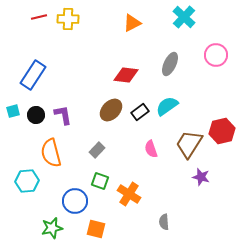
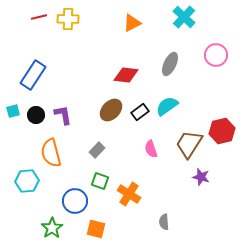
green star: rotated 20 degrees counterclockwise
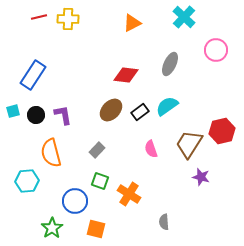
pink circle: moved 5 px up
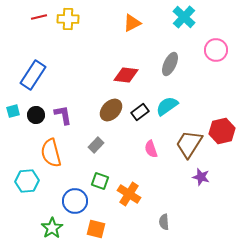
gray rectangle: moved 1 px left, 5 px up
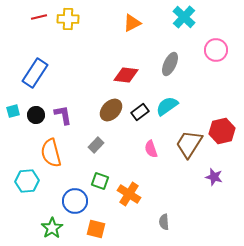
blue rectangle: moved 2 px right, 2 px up
purple star: moved 13 px right
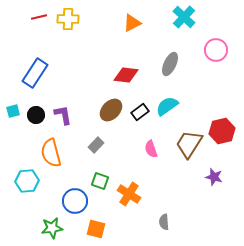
green star: rotated 25 degrees clockwise
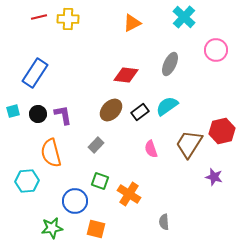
black circle: moved 2 px right, 1 px up
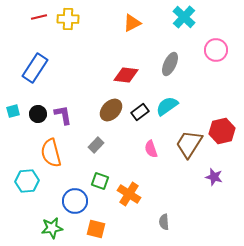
blue rectangle: moved 5 px up
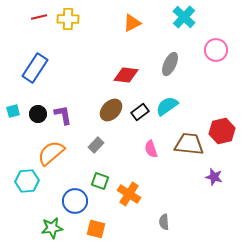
brown trapezoid: rotated 64 degrees clockwise
orange semicircle: rotated 64 degrees clockwise
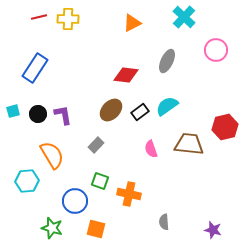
gray ellipse: moved 3 px left, 3 px up
red hexagon: moved 3 px right, 4 px up
orange semicircle: moved 1 px right, 2 px down; rotated 100 degrees clockwise
purple star: moved 1 px left, 53 px down
orange cross: rotated 20 degrees counterclockwise
green star: rotated 25 degrees clockwise
